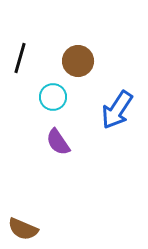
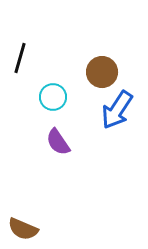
brown circle: moved 24 px right, 11 px down
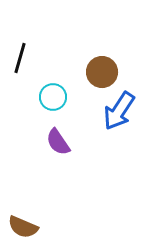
blue arrow: moved 2 px right, 1 px down
brown semicircle: moved 2 px up
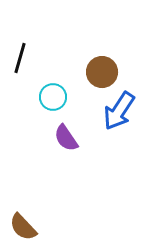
purple semicircle: moved 8 px right, 4 px up
brown semicircle: rotated 24 degrees clockwise
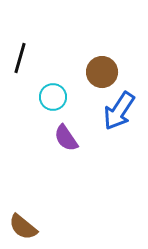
brown semicircle: rotated 8 degrees counterclockwise
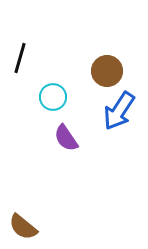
brown circle: moved 5 px right, 1 px up
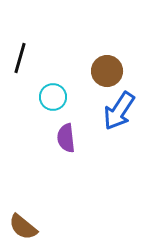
purple semicircle: rotated 28 degrees clockwise
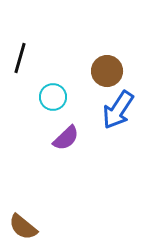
blue arrow: moved 1 px left, 1 px up
purple semicircle: rotated 128 degrees counterclockwise
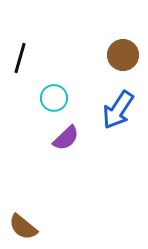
brown circle: moved 16 px right, 16 px up
cyan circle: moved 1 px right, 1 px down
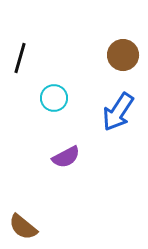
blue arrow: moved 2 px down
purple semicircle: moved 19 px down; rotated 16 degrees clockwise
